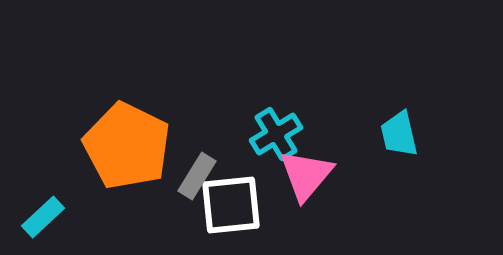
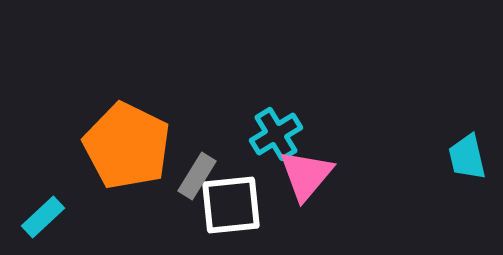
cyan trapezoid: moved 68 px right, 23 px down
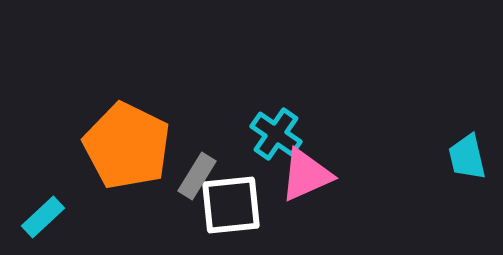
cyan cross: rotated 24 degrees counterclockwise
pink triangle: rotated 26 degrees clockwise
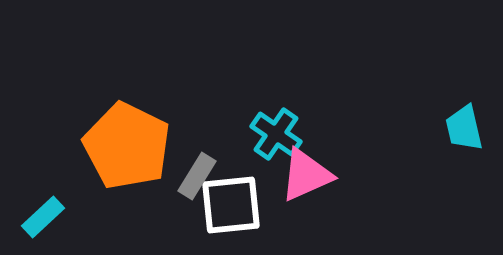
cyan trapezoid: moved 3 px left, 29 px up
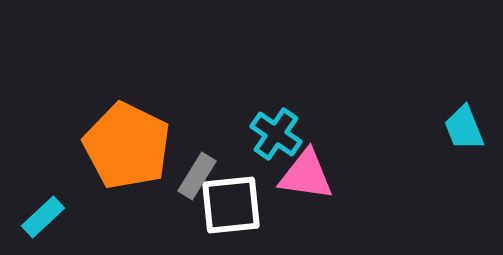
cyan trapezoid: rotated 9 degrees counterclockwise
pink triangle: rotated 32 degrees clockwise
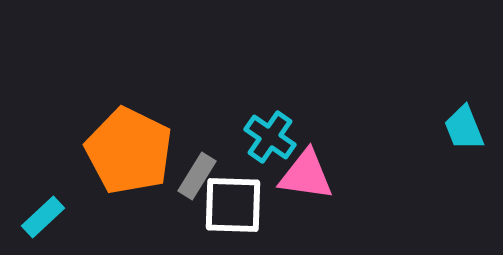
cyan cross: moved 6 px left, 3 px down
orange pentagon: moved 2 px right, 5 px down
white square: moved 2 px right; rotated 8 degrees clockwise
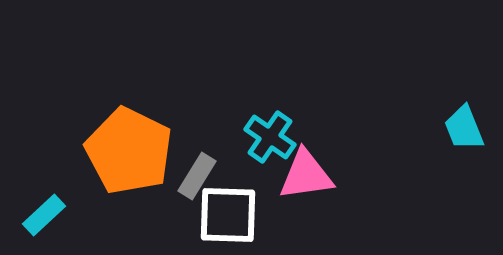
pink triangle: rotated 16 degrees counterclockwise
white square: moved 5 px left, 10 px down
cyan rectangle: moved 1 px right, 2 px up
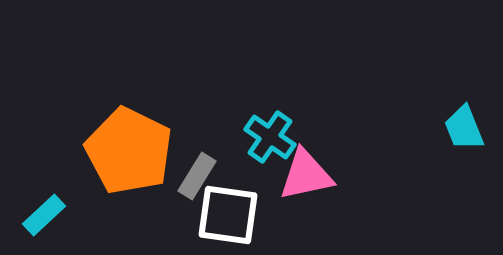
pink triangle: rotated 4 degrees counterclockwise
white square: rotated 6 degrees clockwise
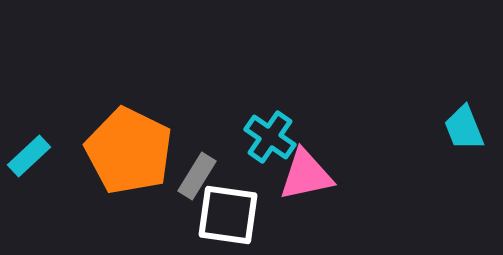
cyan rectangle: moved 15 px left, 59 px up
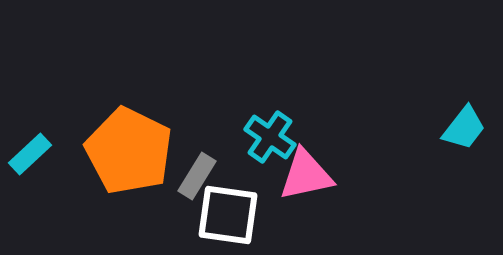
cyan trapezoid: rotated 120 degrees counterclockwise
cyan rectangle: moved 1 px right, 2 px up
